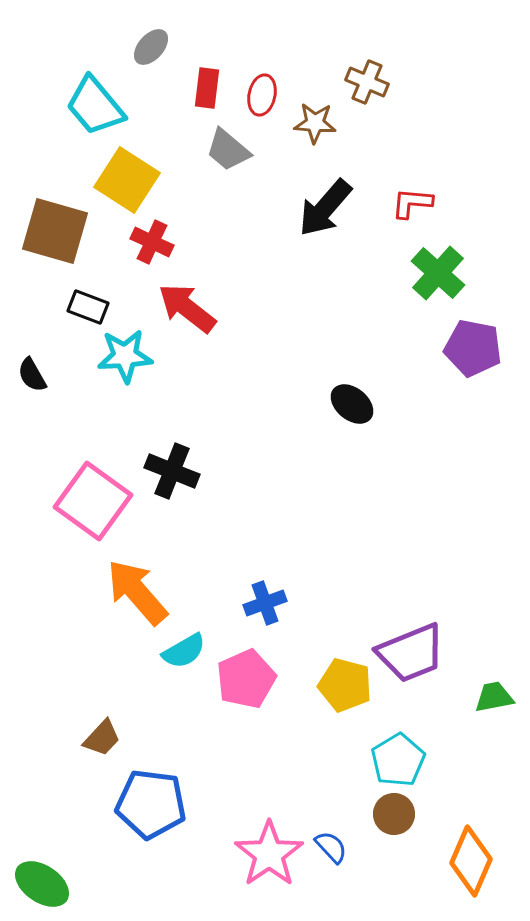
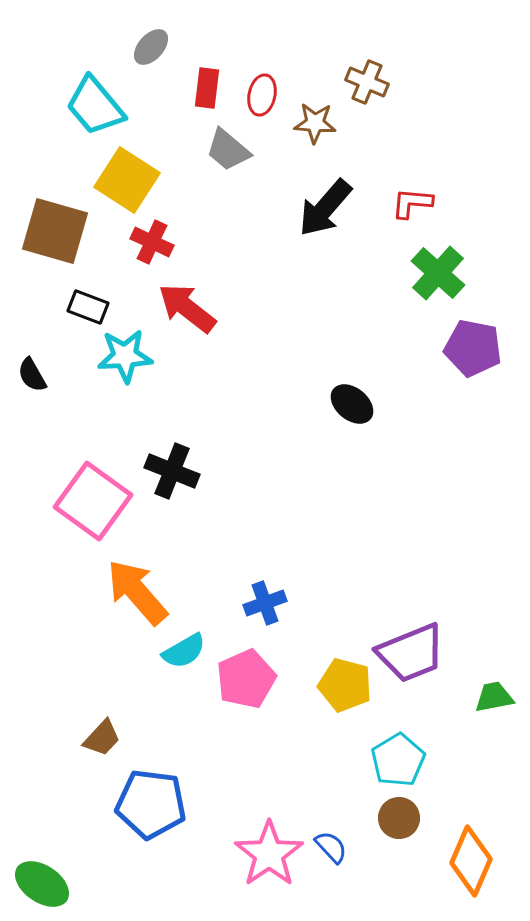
brown circle: moved 5 px right, 4 px down
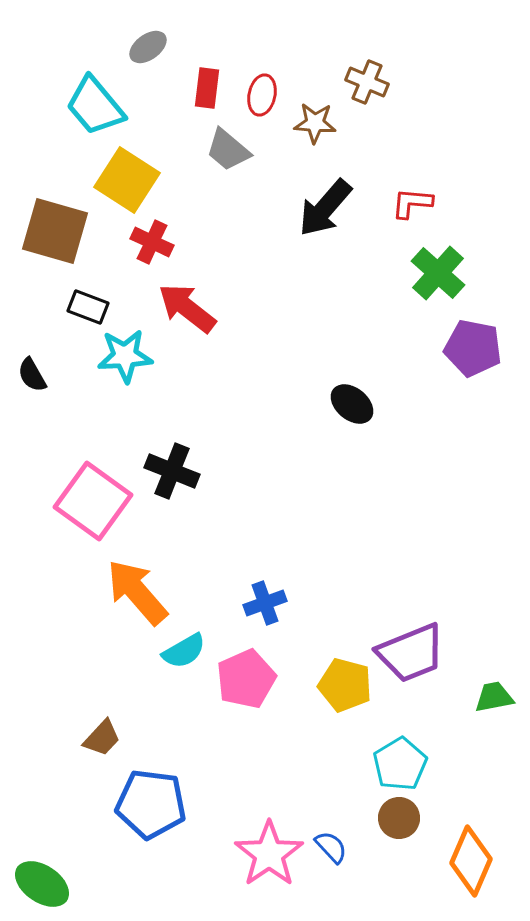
gray ellipse: moved 3 px left; rotated 12 degrees clockwise
cyan pentagon: moved 2 px right, 4 px down
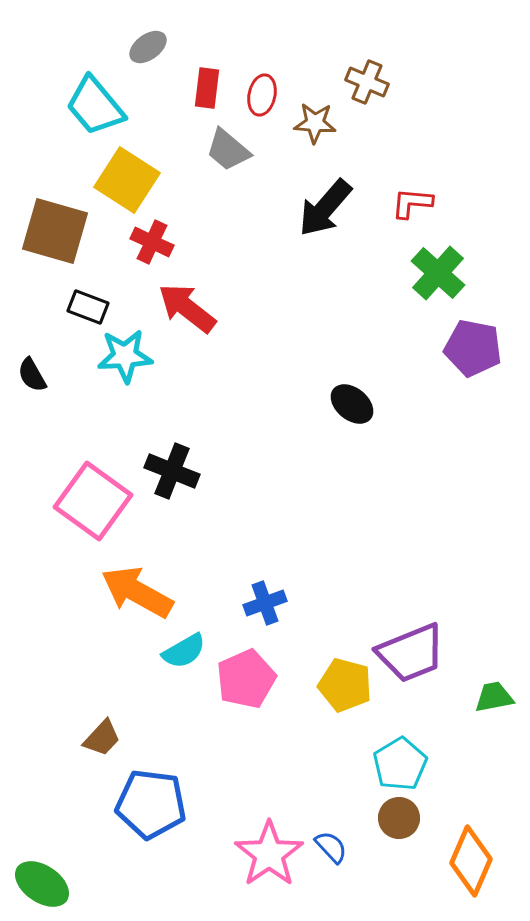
orange arrow: rotated 20 degrees counterclockwise
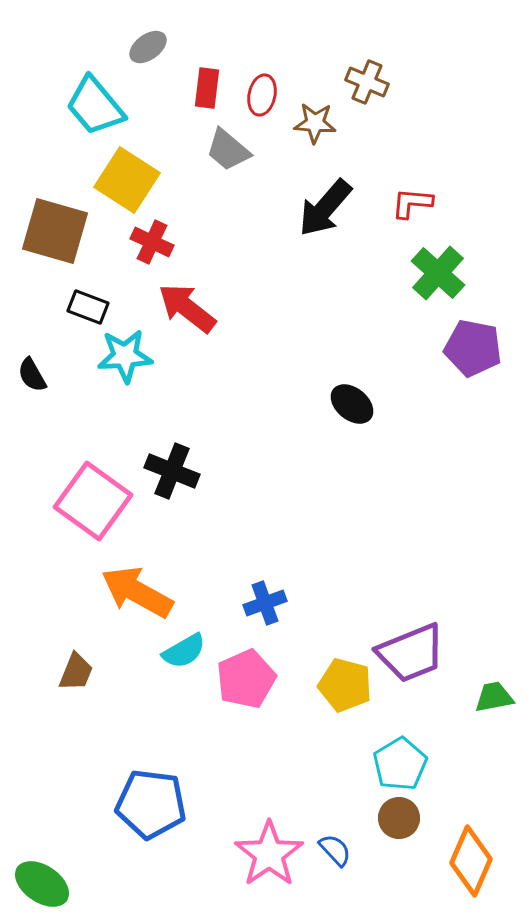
brown trapezoid: moved 26 px left, 66 px up; rotated 21 degrees counterclockwise
blue semicircle: moved 4 px right, 3 px down
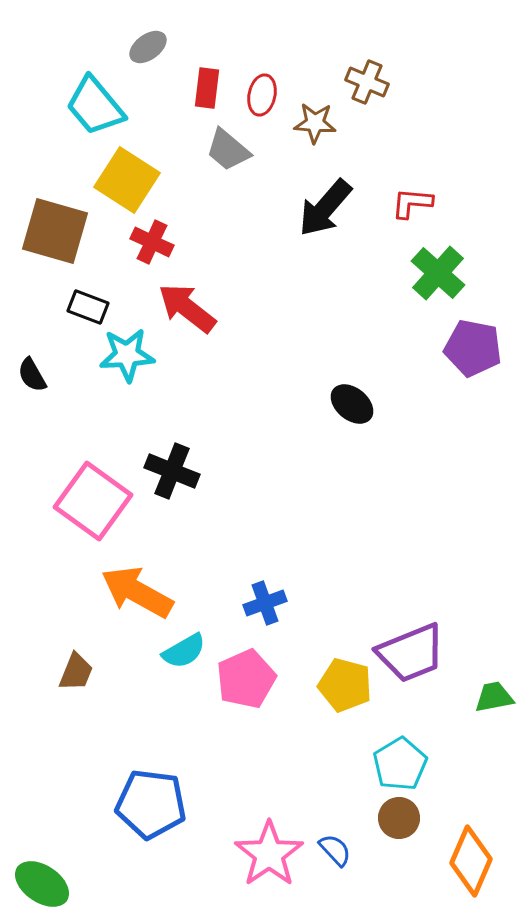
cyan star: moved 2 px right, 1 px up
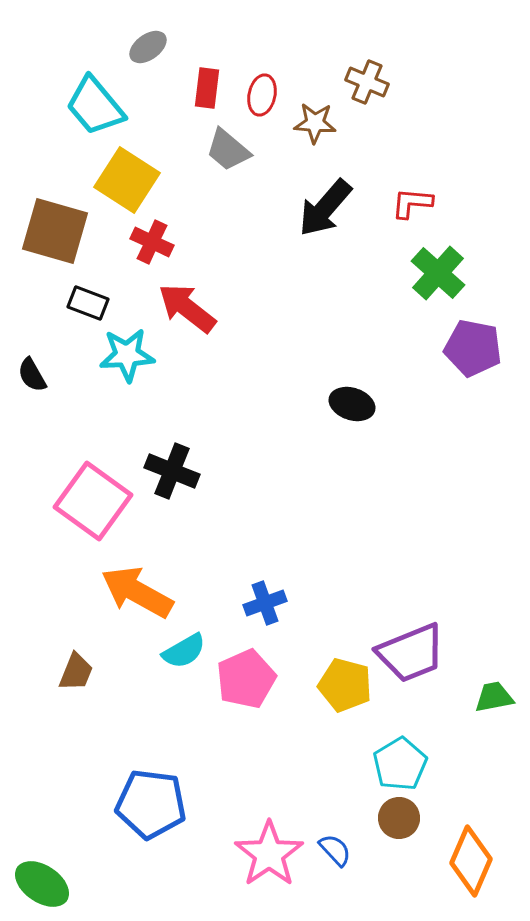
black rectangle: moved 4 px up
black ellipse: rotated 21 degrees counterclockwise
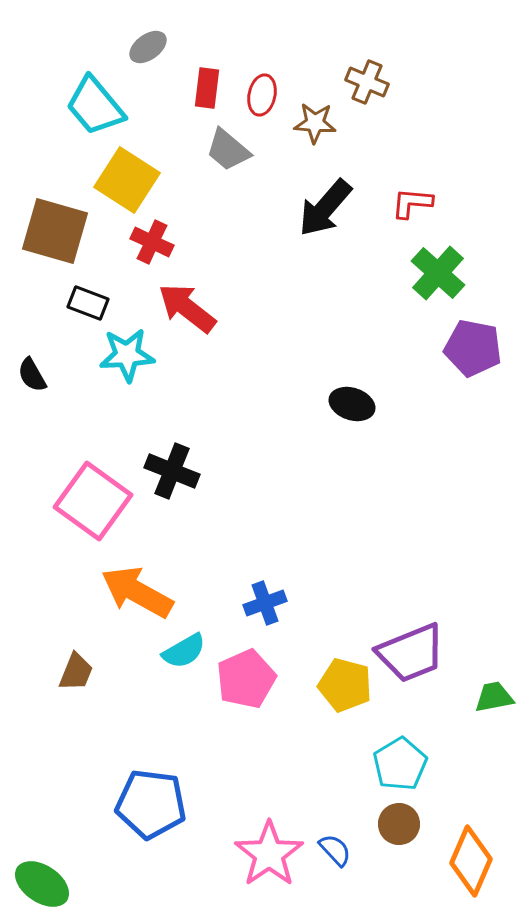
brown circle: moved 6 px down
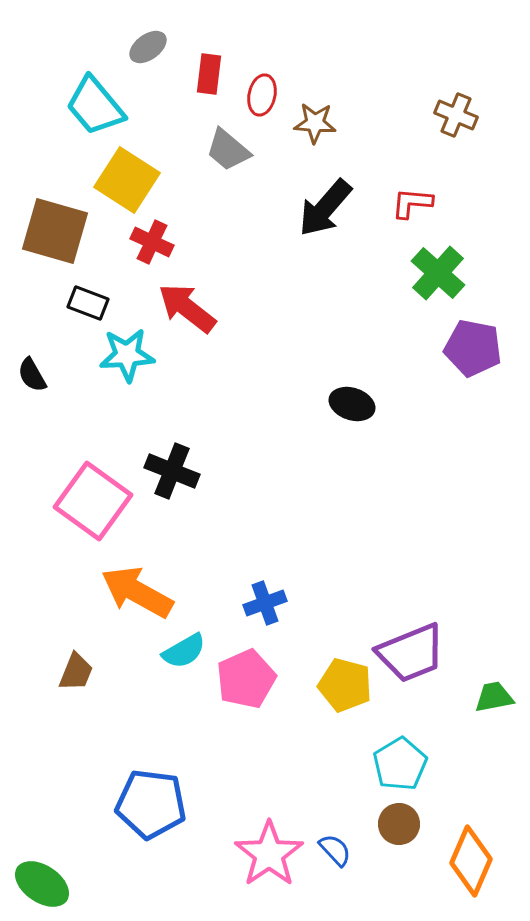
brown cross: moved 89 px right, 33 px down
red rectangle: moved 2 px right, 14 px up
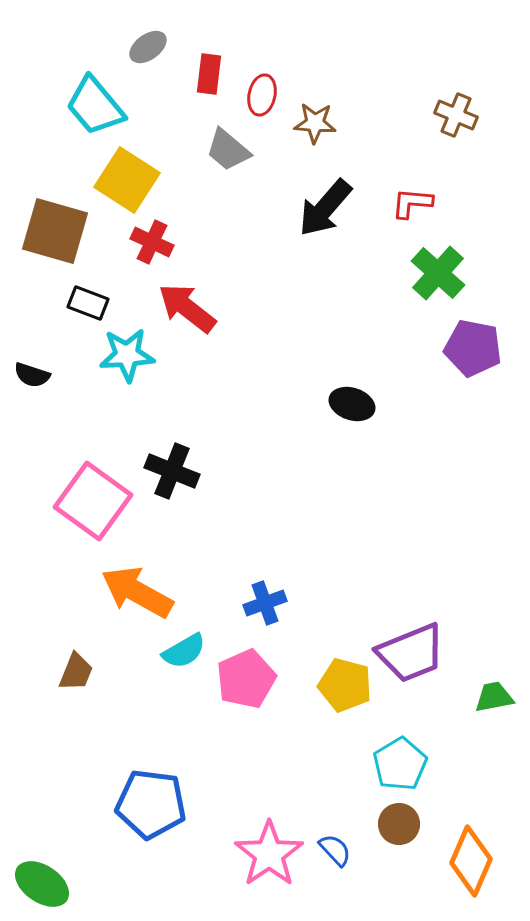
black semicircle: rotated 42 degrees counterclockwise
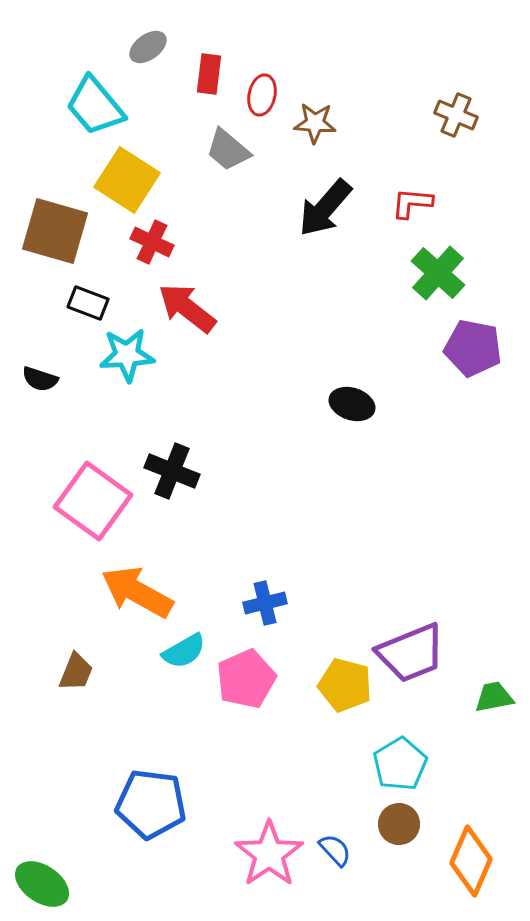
black semicircle: moved 8 px right, 4 px down
blue cross: rotated 6 degrees clockwise
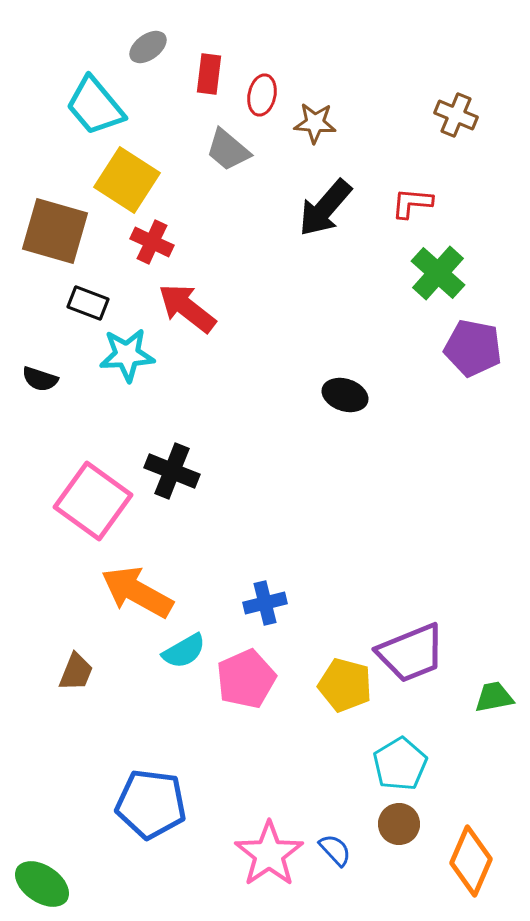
black ellipse: moved 7 px left, 9 px up
